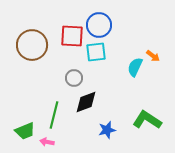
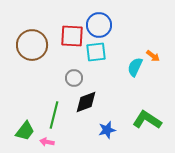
green trapezoid: rotated 30 degrees counterclockwise
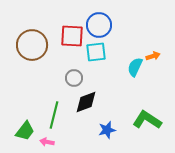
orange arrow: rotated 56 degrees counterclockwise
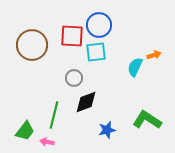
orange arrow: moved 1 px right, 1 px up
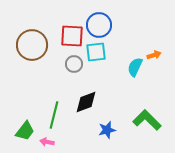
gray circle: moved 14 px up
green L-shape: rotated 12 degrees clockwise
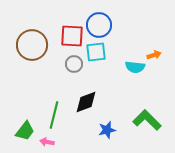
cyan semicircle: rotated 108 degrees counterclockwise
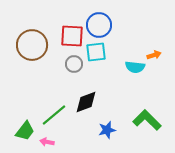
green line: rotated 36 degrees clockwise
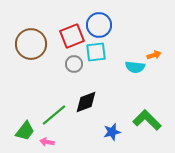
red square: rotated 25 degrees counterclockwise
brown circle: moved 1 px left, 1 px up
blue star: moved 5 px right, 2 px down
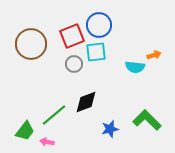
blue star: moved 2 px left, 3 px up
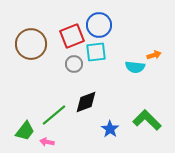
blue star: rotated 24 degrees counterclockwise
